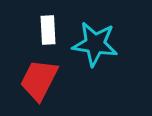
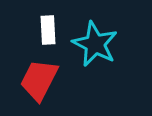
cyan star: rotated 18 degrees clockwise
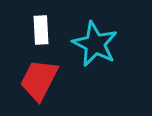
white rectangle: moved 7 px left
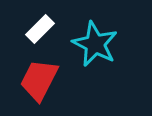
white rectangle: moved 1 px left, 1 px up; rotated 48 degrees clockwise
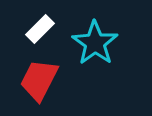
cyan star: moved 1 px up; rotated 9 degrees clockwise
